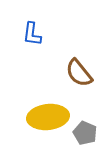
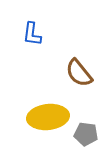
gray pentagon: moved 1 px right, 1 px down; rotated 15 degrees counterclockwise
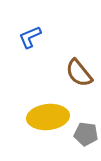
blue L-shape: moved 2 px left, 3 px down; rotated 60 degrees clockwise
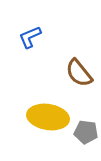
yellow ellipse: rotated 15 degrees clockwise
gray pentagon: moved 2 px up
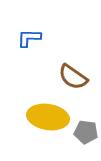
blue L-shape: moved 1 px left, 1 px down; rotated 25 degrees clockwise
brown semicircle: moved 6 px left, 4 px down; rotated 16 degrees counterclockwise
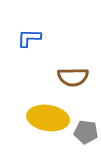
brown semicircle: rotated 36 degrees counterclockwise
yellow ellipse: moved 1 px down
